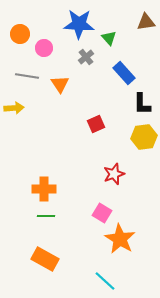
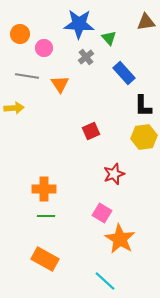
black L-shape: moved 1 px right, 2 px down
red square: moved 5 px left, 7 px down
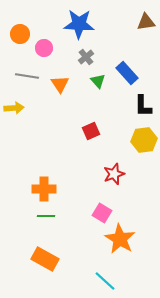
green triangle: moved 11 px left, 43 px down
blue rectangle: moved 3 px right
yellow hexagon: moved 3 px down
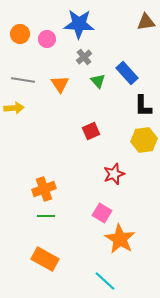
pink circle: moved 3 px right, 9 px up
gray cross: moved 2 px left
gray line: moved 4 px left, 4 px down
orange cross: rotated 20 degrees counterclockwise
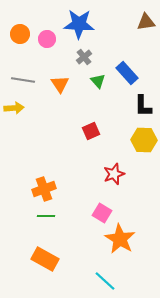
yellow hexagon: rotated 10 degrees clockwise
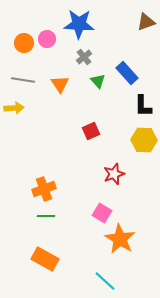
brown triangle: rotated 12 degrees counterclockwise
orange circle: moved 4 px right, 9 px down
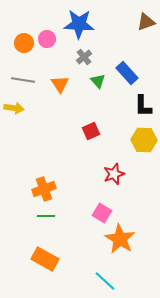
yellow arrow: rotated 12 degrees clockwise
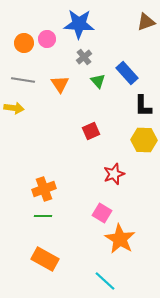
green line: moved 3 px left
